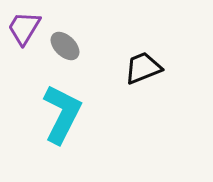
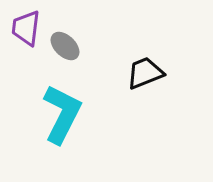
purple trapezoid: moved 2 px right; rotated 24 degrees counterclockwise
black trapezoid: moved 2 px right, 5 px down
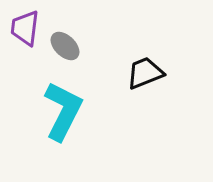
purple trapezoid: moved 1 px left
cyan L-shape: moved 1 px right, 3 px up
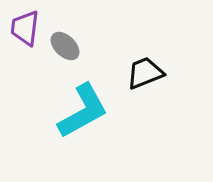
cyan L-shape: moved 20 px right; rotated 34 degrees clockwise
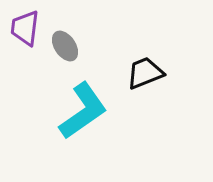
gray ellipse: rotated 12 degrees clockwise
cyan L-shape: rotated 6 degrees counterclockwise
